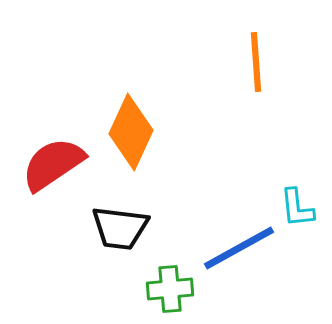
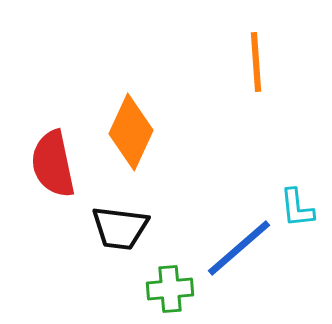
red semicircle: rotated 68 degrees counterclockwise
blue line: rotated 12 degrees counterclockwise
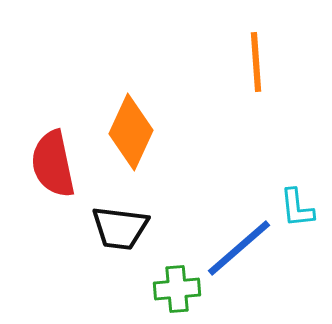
green cross: moved 7 px right
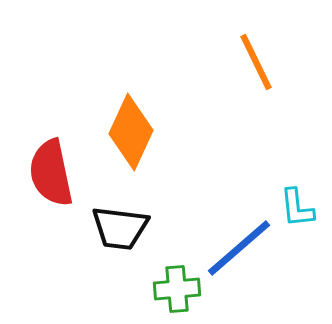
orange line: rotated 22 degrees counterclockwise
red semicircle: moved 2 px left, 9 px down
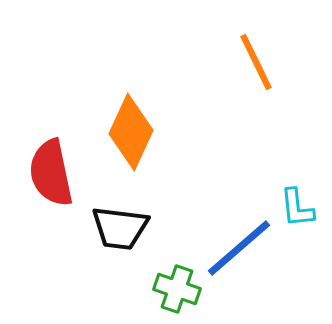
green cross: rotated 24 degrees clockwise
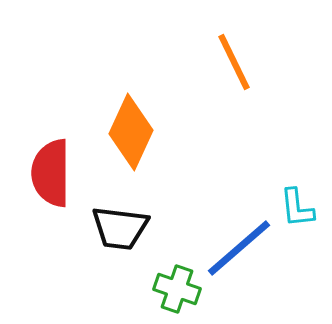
orange line: moved 22 px left
red semicircle: rotated 12 degrees clockwise
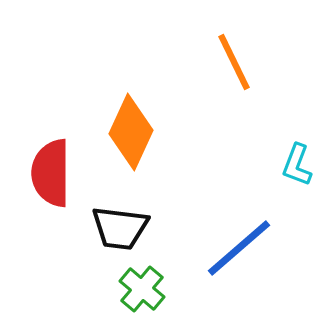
cyan L-shape: moved 43 px up; rotated 27 degrees clockwise
green cross: moved 35 px left; rotated 21 degrees clockwise
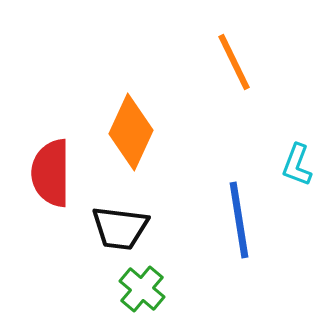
blue line: moved 28 px up; rotated 58 degrees counterclockwise
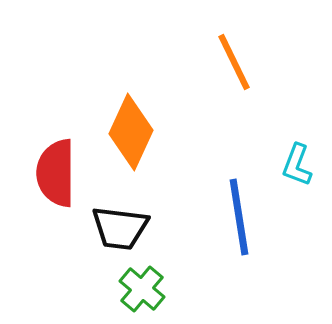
red semicircle: moved 5 px right
blue line: moved 3 px up
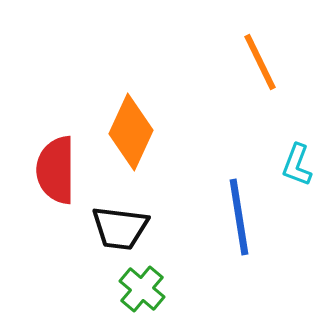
orange line: moved 26 px right
red semicircle: moved 3 px up
